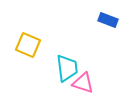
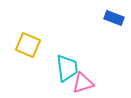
blue rectangle: moved 6 px right, 2 px up
pink triangle: rotated 35 degrees counterclockwise
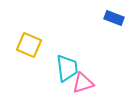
yellow square: moved 1 px right
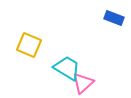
cyan trapezoid: rotated 52 degrees counterclockwise
pink triangle: rotated 25 degrees counterclockwise
